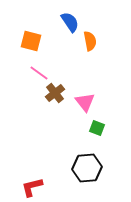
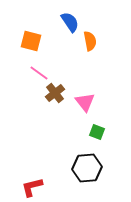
green square: moved 4 px down
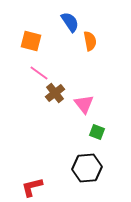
pink triangle: moved 1 px left, 2 px down
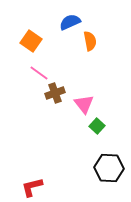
blue semicircle: rotated 80 degrees counterclockwise
orange square: rotated 20 degrees clockwise
brown cross: rotated 18 degrees clockwise
green square: moved 6 px up; rotated 21 degrees clockwise
black hexagon: moved 22 px right; rotated 8 degrees clockwise
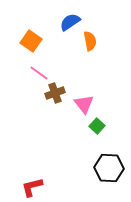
blue semicircle: rotated 10 degrees counterclockwise
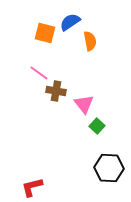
orange square: moved 14 px right, 8 px up; rotated 20 degrees counterclockwise
brown cross: moved 1 px right, 2 px up; rotated 30 degrees clockwise
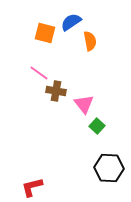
blue semicircle: moved 1 px right
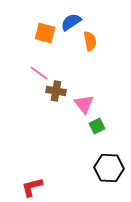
green square: rotated 21 degrees clockwise
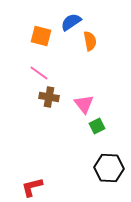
orange square: moved 4 px left, 3 px down
brown cross: moved 7 px left, 6 px down
